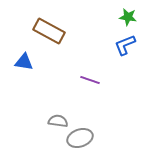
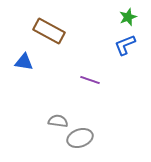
green star: rotated 30 degrees counterclockwise
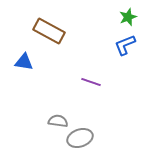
purple line: moved 1 px right, 2 px down
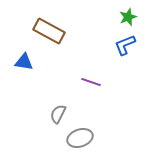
gray semicircle: moved 7 px up; rotated 72 degrees counterclockwise
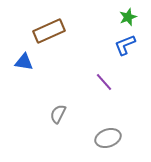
brown rectangle: rotated 52 degrees counterclockwise
purple line: moved 13 px right; rotated 30 degrees clockwise
gray ellipse: moved 28 px right
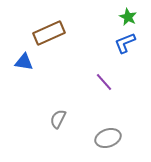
green star: rotated 24 degrees counterclockwise
brown rectangle: moved 2 px down
blue L-shape: moved 2 px up
gray semicircle: moved 5 px down
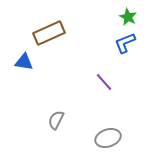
gray semicircle: moved 2 px left, 1 px down
